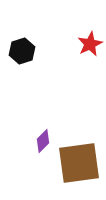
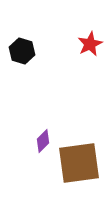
black hexagon: rotated 25 degrees counterclockwise
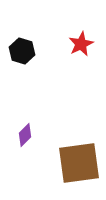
red star: moved 9 px left
purple diamond: moved 18 px left, 6 px up
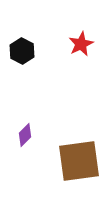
black hexagon: rotated 10 degrees clockwise
brown square: moved 2 px up
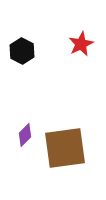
brown square: moved 14 px left, 13 px up
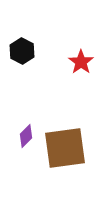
red star: moved 18 px down; rotated 10 degrees counterclockwise
purple diamond: moved 1 px right, 1 px down
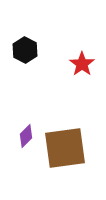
black hexagon: moved 3 px right, 1 px up
red star: moved 1 px right, 2 px down
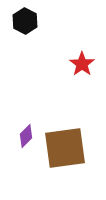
black hexagon: moved 29 px up
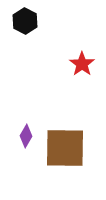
purple diamond: rotated 15 degrees counterclockwise
brown square: rotated 9 degrees clockwise
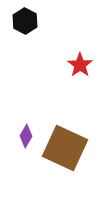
red star: moved 2 px left, 1 px down
brown square: rotated 24 degrees clockwise
